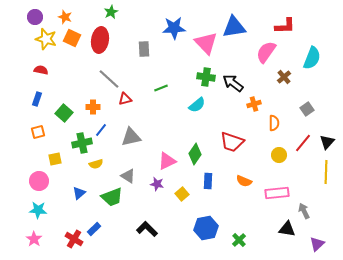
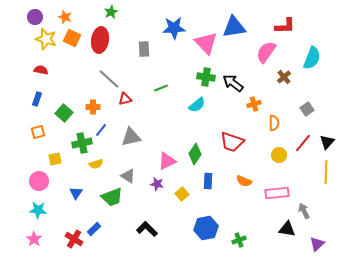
blue triangle at (79, 193): moved 3 px left; rotated 16 degrees counterclockwise
green cross at (239, 240): rotated 24 degrees clockwise
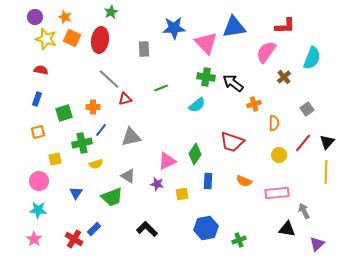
green square at (64, 113): rotated 30 degrees clockwise
yellow square at (182, 194): rotated 32 degrees clockwise
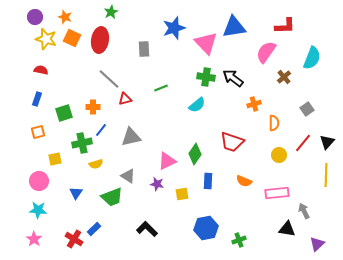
blue star at (174, 28): rotated 15 degrees counterclockwise
black arrow at (233, 83): moved 5 px up
yellow line at (326, 172): moved 3 px down
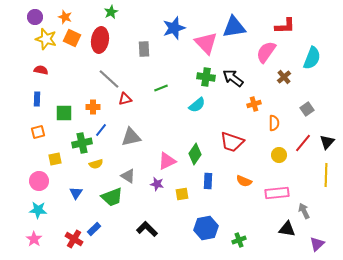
blue rectangle at (37, 99): rotated 16 degrees counterclockwise
green square at (64, 113): rotated 18 degrees clockwise
